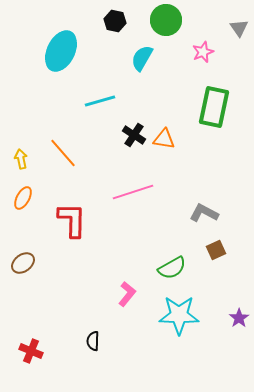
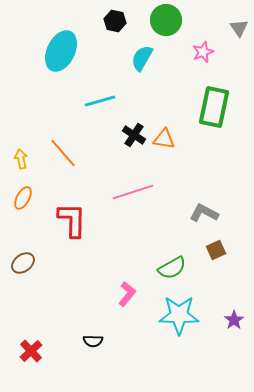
purple star: moved 5 px left, 2 px down
black semicircle: rotated 90 degrees counterclockwise
red cross: rotated 25 degrees clockwise
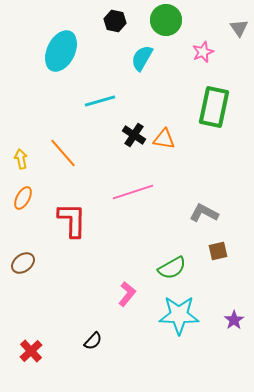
brown square: moved 2 px right, 1 px down; rotated 12 degrees clockwise
black semicircle: rotated 48 degrees counterclockwise
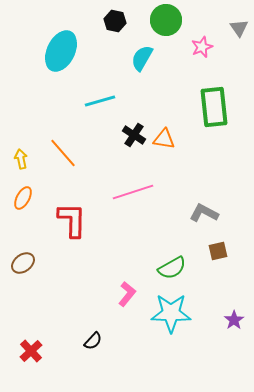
pink star: moved 1 px left, 5 px up
green rectangle: rotated 18 degrees counterclockwise
cyan star: moved 8 px left, 2 px up
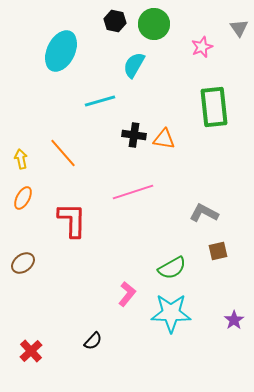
green circle: moved 12 px left, 4 px down
cyan semicircle: moved 8 px left, 7 px down
black cross: rotated 25 degrees counterclockwise
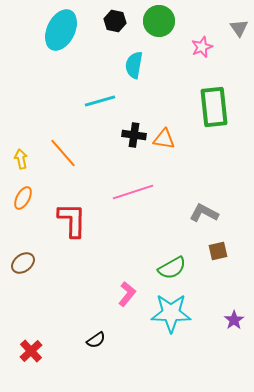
green circle: moved 5 px right, 3 px up
cyan ellipse: moved 21 px up
cyan semicircle: rotated 20 degrees counterclockwise
black semicircle: moved 3 px right, 1 px up; rotated 12 degrees clockwise
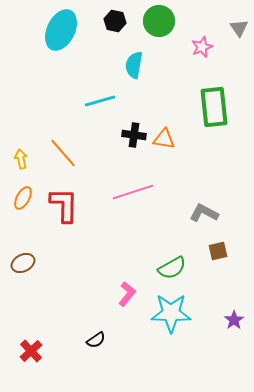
red L-shape: moved 8 px left, 15 px up
brown ellipse: rotated 10 degrees clockwise
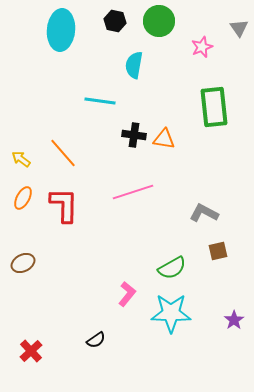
cyan ellipse: rotated 21 degrees counterclockwise
cyan line: rotated 24 degrees clockwise
yellow arrow: rotated 42 degrees counterclockwise
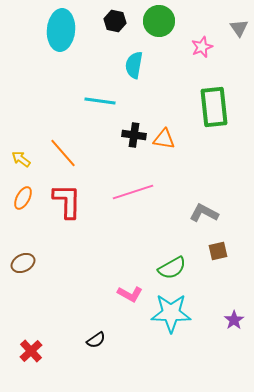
red L-shape: moved 3 px right, 4 px up
pink L-shape: moved 3 px right; rotated 80 degrees clockwise
